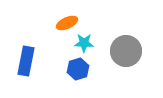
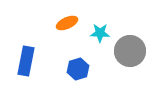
cyan star: moved 16 px right, 10 px up
gray circle: moved 4 px right
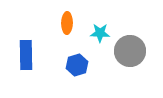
orange ellipse: rotated 65 degrees counterclockwise
blue rectangle: moved 6 px up; rotated 12 degrees counterclockwise
blue hexagon: moved 1 px left, 4 px up
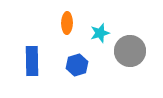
cyan star: rotated 18 degrees counterclockwise
blue rectangle: moved 6 px right, 6 px down
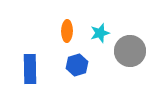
orange ellipse: moved 8 px down
blue rectangle: moved 2 px left, 8 px down
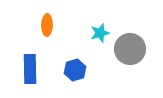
orange ellipse: moved 20 px left, 6 px up
gray circle: moved 2 px up
blue hexagon: moved 2 px left, 5 px down
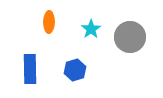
orange ellipse: moved 2 px right, 3 px up
cyan star: moved 9 px left, 4 px up; rotated 18 degrees counterclockwise
gray circle: moved 12 px up
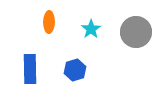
gray circle: moved 6 px right, 5 px up
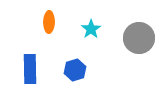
gray circle: moved 3 px right, 6 px down
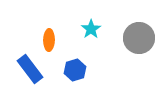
orange ellipse: moved 18 px down
blue rectangle: rotated 36 degrees counterclockwise
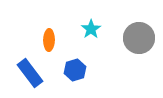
blue rectangle: moved 4 px down
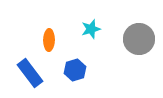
cyan star: rotated 18 degrees clockwise
gray circle: moved 1 px down
